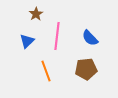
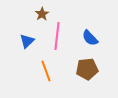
brown star: moved 6 px right
brown pentagon: moved 1 px right
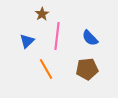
orange line: moved 2 px up; rotated 10 degrees counterclockwise
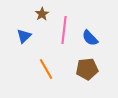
pink line: moved 7 px right, 6 px up
blue triangle: moved 3 px left, 5 px up
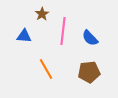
pink line: moved 1 px left, 1 px down
blue triangle: rotated 49 degrees clockwise
brown pentagon: moved 2 px right, 3 px down
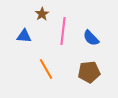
blue semicircle: moved 1 px right
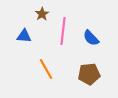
brown pentagon: moved 2 px down
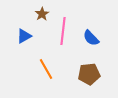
blue triangle: rotated 35 degrees counterclockwise
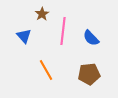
blue triangle: rotated 42 degrees counterclockwise
orange line: moved 1 px down
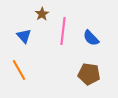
orange line: moved 27 px left
brown pentagon: rotated 15 degrees clockwise
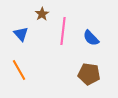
blue triangle: moved 3 px left, 2 px up
